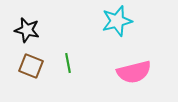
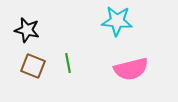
cyan star: rotated 20 degrees clockwise
brown square: moved 2 px right
pink semicircle: moved 3 px left, 3 px up
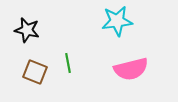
cyan star: rotated 12 degrees counterclockwise
brown square: moved 2 px right, 6 px down
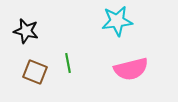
black star: moved 1 px left, 1 px down
